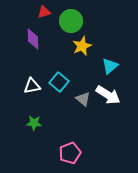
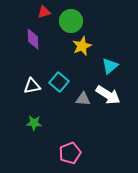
gray triangle: rotated 35 degrees counterclockwise
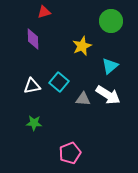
green circle: moved 40 px right
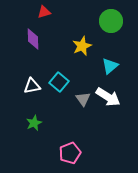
white arrow: moved 2 px down
gray triangle: rotated 49 degrees clockwise
green star: rotated 28 degrees counterclockwise
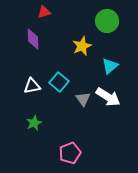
green circle: moved 4 px left
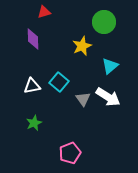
green circle: moved 3 px left, 1 px down
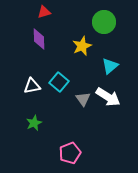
purple diamond: moved 6 px right
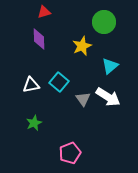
white triangle: moved 1 px left, 1 px up
